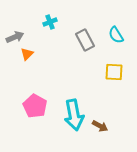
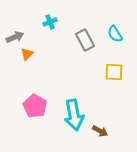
cyan semicircle: moved 1 px left, 1 px up
brown arrow: moved 5 px down
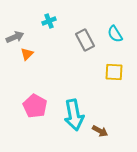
cyan cross: moved 1 px left, 1 px up
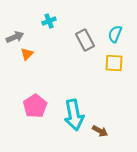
cyan semicircle: rotated 54 degrees clockwise
yellow square: moved 9 px up
pink pentagon: rotated 10 degrees clockwise
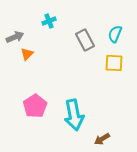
brown arrow: moved 2 px right, 8 px down; rotated 119 degrees clockwise
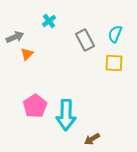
cyan cross: rotated 16 degrees counterclockwise
cyan arrow: moved 8 px left; rotated 12 degrees clockwise
brown arrow: moved 10 px left
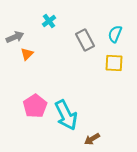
cyan arrow: rotated 28 degrees counterclockwise
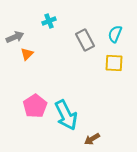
cyan cross: rotated 16 degrees clockwise
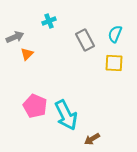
pink pentagon: rotated 15 degrees counterclockwise
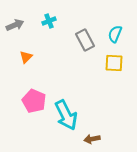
gray arrow: moved 12 px up
orange triangle: moved 1 px left, 3 px down
pink pentagon: moved 1 px left, 5 px up
brown arrow: rotated 21 degrees clockwise
